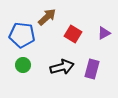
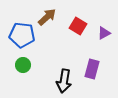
red square: moved 5 px right, 8 px up
black arrow: moved 2 px right, 14 px down; rotated 115 degrees clockwise
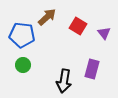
purple triangle: rotated 40 degrees counterclockwise
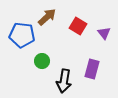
green circle: moved 19 px right, 4 px up
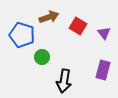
brown arrow: moved 2 px right; rotated 24 degrees clockwise
blue pentagon: rotated 10 degrees clockwise
green circle: moved 4 px up
purple rectangle: moved 11 px right, 1 px down
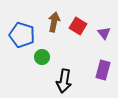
brown arrow: moved 5 px right, 5 px down; rotated 60 degrees counterclockwise
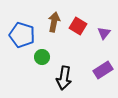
purple triangle: rotated 16 degrees clockwise
purple rectangle: rotated 42 degrees clockwise
black arrow: moved 3 px up
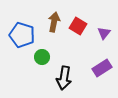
purple rectangle: moved 1 px left, 2 px up
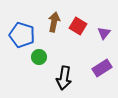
green circle: moved 3 px left
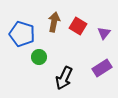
blue pentagon: moved 1 px up
black arrow: rotated 15 degrees clockwise
